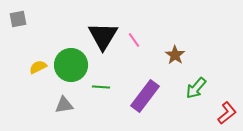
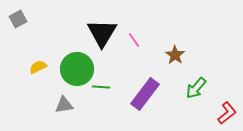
gray square: rotated 18 degrees counterclockwise
black triangle: moved 1 px left, 3 px up
green circle: moved 6 px right, 4 px down
purple rectangle: moved 2 px up
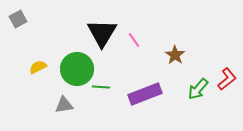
green arrow: moved 2 px right, 1 px down
purple rectangle: rotated 32 degrees clockwise
red L-shape: moved 34 px up
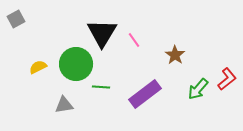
gray square: moved 2 px left
green circle: moved 1 px left, 5 px up
purple rectangle: rotated 16 degrees counterclockwise
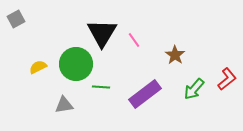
green arrow: moved 4 px left
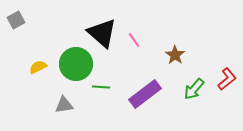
gray square: moved 1 px down
black triangle: rotated 20 degrees counterclockwise
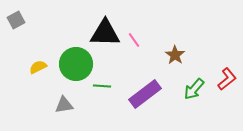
black triangle: moved 3 px right; rotated 40 degrees counterclockwise
green line: moved 1 px right, 1 px up
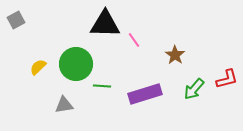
black triangle: moved 9 px up
yellow semicircle: rotated 18 degrees counterclockwise
red L-shape: rotated 25 degrees clockwise
purple rectangle: rotated 20 degrees clockwise
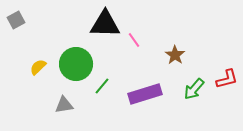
green line: rotated 54 degrees counterclockwise
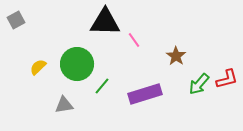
black triangle: moved 2 px up
brown star: moved 1 px right, 1 px down
green circle: moved 1 px right
green arrow: moved 5 px right, 5 px up
